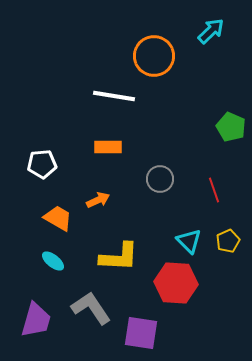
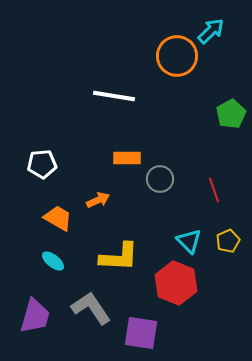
orange circle: moved 23 px right
green pentagon: moved 13 px up; rotated 20 degrees clockwise
orange rectangle: moved 19 px right, 11 px down
red hexagon: rotated 18 degrees clockwise
purple trapezoid: moved 1 px left, 4 px up
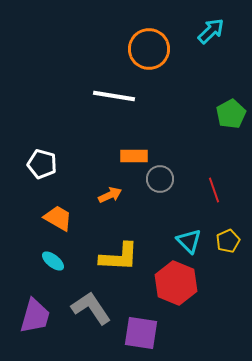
orange circle: moved 28 px left, 7 px up
orange rectangle: moved 7 px right, 2 px up
white pentagon: rotated 20 degrees clockwise
orange arrow: moved 12 px right, 5 px up
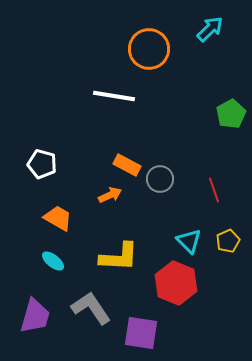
cyan arrow: moved 1 px left, 2 px up
orange rectangle: moved 7 px left, 9 px down; rotated 28 degrees clockwise
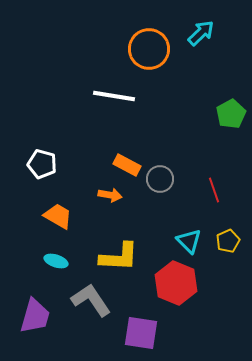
cyan arrow: moved 9 px left, 4 px down
orange arrow: rotated 35 degrees clockwise
orange trapezoid: moved 2 px up
cyan ellipse: moved 3 px right; rotated 20 degrees counterclockwise
gray L-shape: moved 8 px up
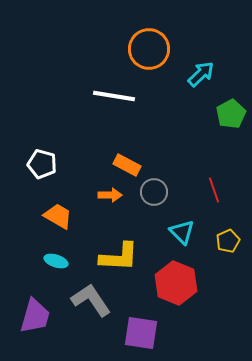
cyan arrow: moved 41 px down
gray circle: moved 6 px left, 13 px down
orange arrow: rotated 10 degrees counterclockwise
cyan triangle: moved 7 px left, 9 px up
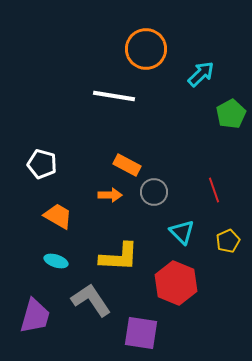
orange circle: moved 3 px left
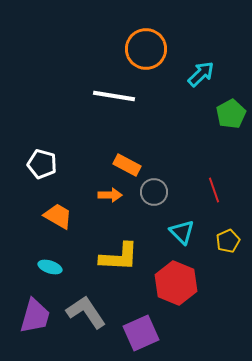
cyan ellipse: moved 6 px left, 6 px down
gray L-shape: moved 5 px left, 12 px down
purple square: rotated 33 degrees counterclockwise
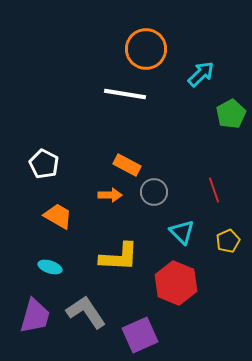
white line: moved 11 px right, 2 px up
white pentagon: moved 2 px right; rotated 12 degrees clockwise
purple square: moved 1 px left, 2 px down
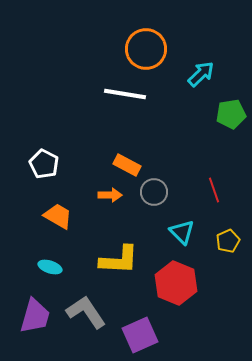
green pentagon: rotated 20 degrees clockwise
yellow L-shape: moved 3 px down
